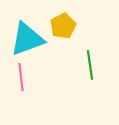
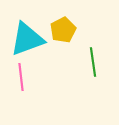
yellow pentagon: moved 4 px down
green line: moved 3 px right, 3 px up
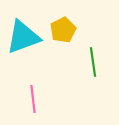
cyan triangle: moved 4 px left, 2 px up
pink line: moved 12 px right, 22 px down
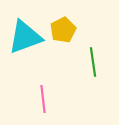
cyan triangle: moved 2 px right
pink line: moved 10 px right
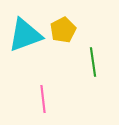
cyan triangle: moved 2 px up
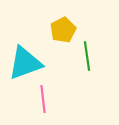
cyan triangle: moved 28 px down
green line: moved 6 px left, 6 px up
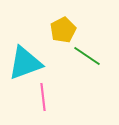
green line: rotated 48 degrees counterclockwise
pink line: moved 2 px up
